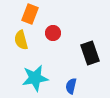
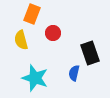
orange rectangle: moved 2 px right
cyan star: rotated 28 degrees clockwise
blue semicircle: moved 3 px right, 13 px up
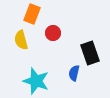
cyan star: moved 1 px right, 3 px down
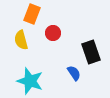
black rectangle: moved 1 px right, 1 px up
blue semicircle: rotated 133 degrees clockwise
cyan star: moved 6 px left
